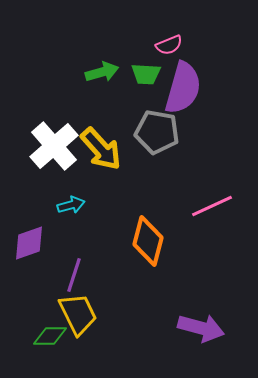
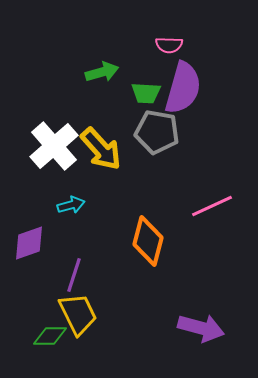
pink semicircle: rotated 24 degrees clockwise
green trapezoid: moved 19 px down
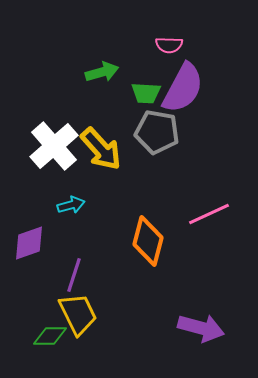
purple semicircle: rotated 12 degrees clockwise
pink line: moved 3 px left, 8 px down
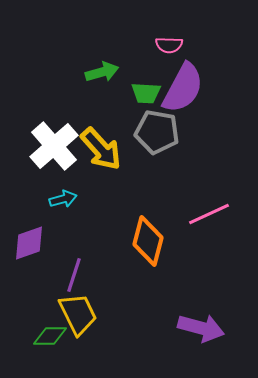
cyan arrow: moved 8 px left, 6 px up
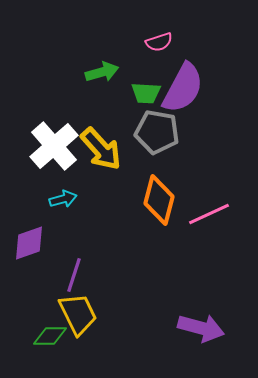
pink semicircle: moved 10 px left, 3 px up; rotated 20 degrees counterclockwise
orange diamond: moved 11 px right, 41 px up
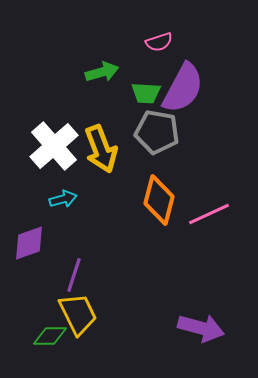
yellow arrow: rotated 21 degrees clockwise
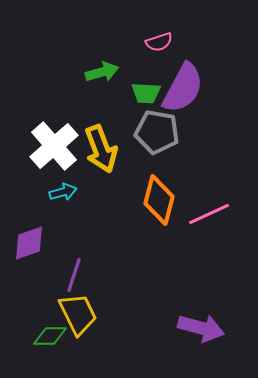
cyan arrow: moved 7 px up
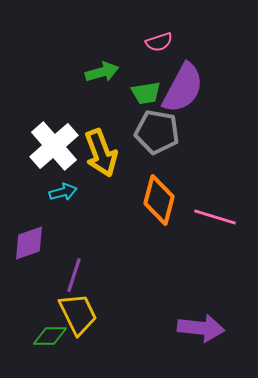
green trapezoid: rotated 12 degrees counterclockwise
yellow arrow: moved 4 px down
pink line: moved 6 px right, 3 px down; rotated 42 degrees clockwise
purple arrow: rotated 9 degrees counterclockwise
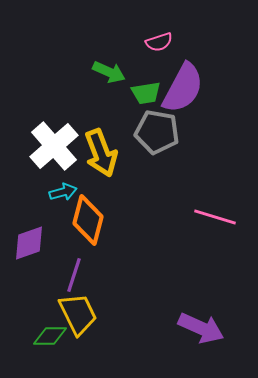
green arrow: moved 7 px right; rotated 40 degrees clockwise
orange diamond: moved 71 px left, 20 px down
purple arrow: rotated 18 degrees clockwise
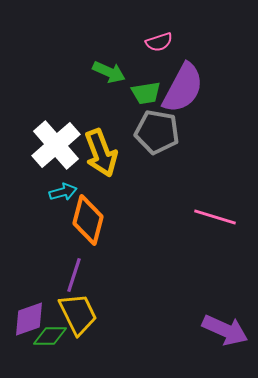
white cross: moved 2 px right, 1 px up
purple diamond: moved 76 px down
purple arrow: moved 24 px right, 2 px down
